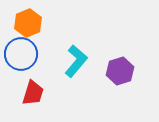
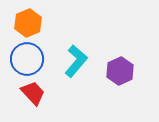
blue circle: moved 6 px right, 5 px down
purple hexagon: rotated 8 degrees counterclockwise
red trapezoid: rotated 60 degrees counterclockwise
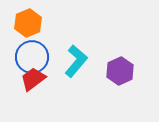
blue circle: moved 5 px right, 2 px up
red trapezoid: moved 14 px up; rotated 84 degrees counterclockwise
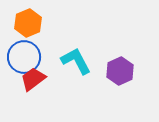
blue circle: moved 8 px left
cyan L-shape: rotated 68 degrees counterclockwise
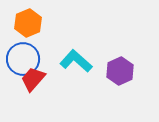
blue circle: moved 1 px left, 2 px down
cyan L-shape: rotated 20 degrees counterclockwise
red trapezoid: rotated 12 degrees counterclockwise
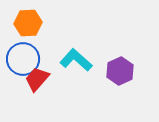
orange hexagon: rotated 20 degrees clockwise
cyan L-shape: moved 1 px up
red trapezoid: moved 4 px right
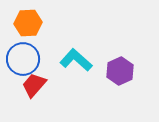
red trapezoid: moved 3 px left, 6 px down
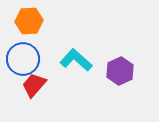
orange hexagon: moved 1 px right, 2 px up
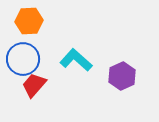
purple hexagon: moved 2 px right, 5 px down
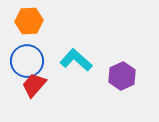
blue circle: moved 4 px right, 2 px down
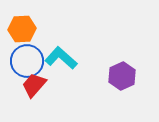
orange hexagon: moved 7 px left, 8 px down
cyan L-shape: moved 15 px left, 2 px up
